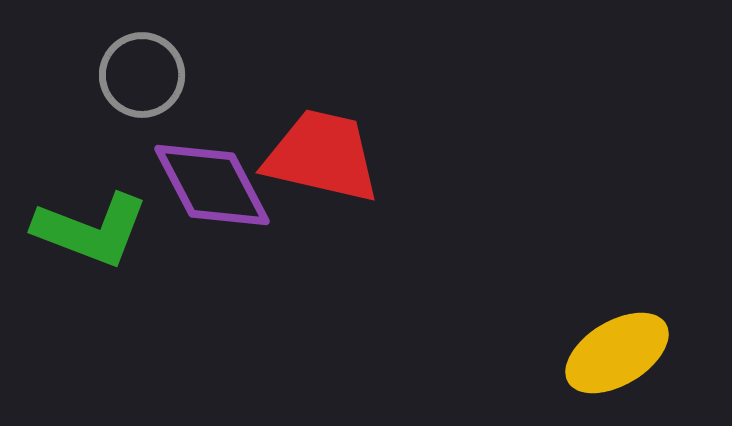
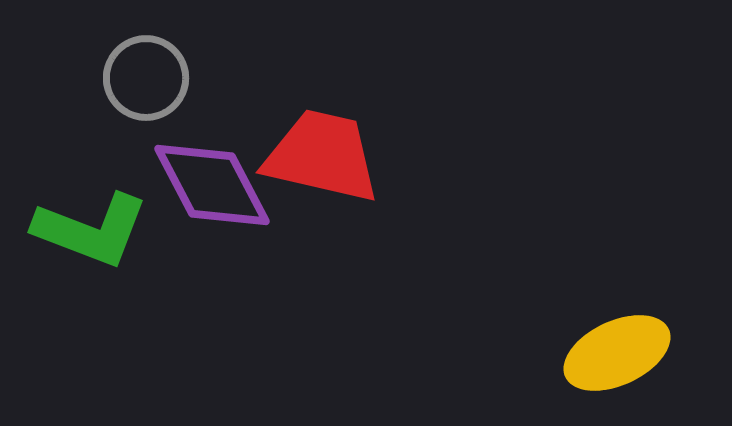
gray circle: moved 4 px right, 3 px down
yellow ellipse: rotated 6 degrees clockwise
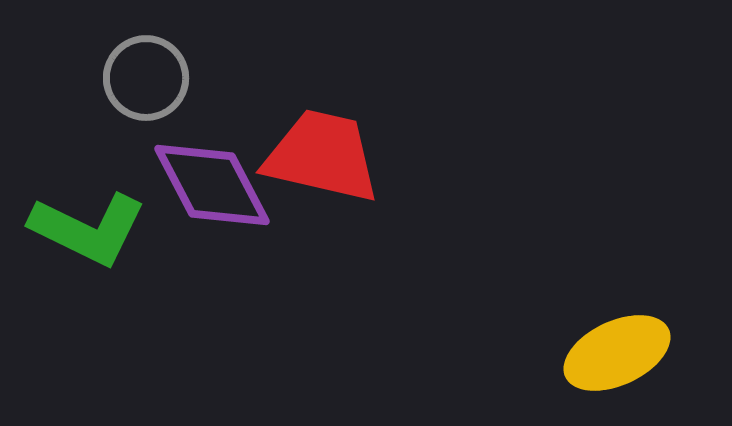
green L-shape: moved 3 px left, 1 px up; rotated 5 degrees clockwise
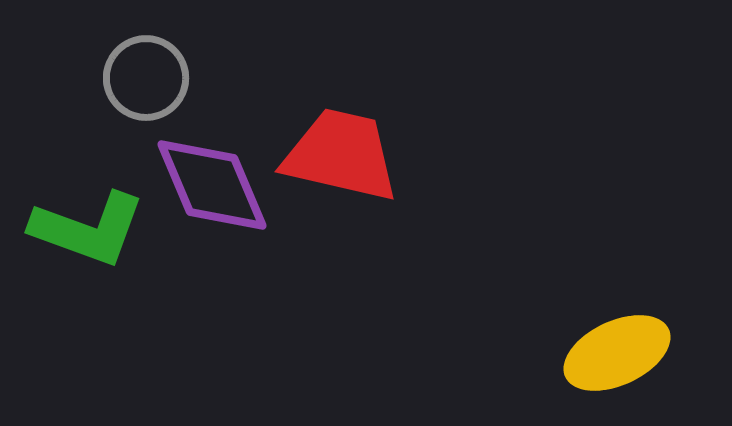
red trapezoid: moved 19 px right, 1 px up
purple diamond: rotated 5 degrees clockwise
green L-shape: rotated 6 degrees counterclockwise
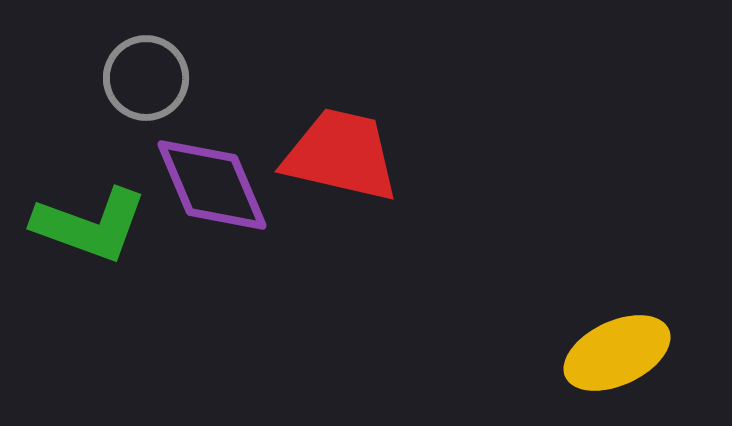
green L-shape: moved 2 px right, 4 px up
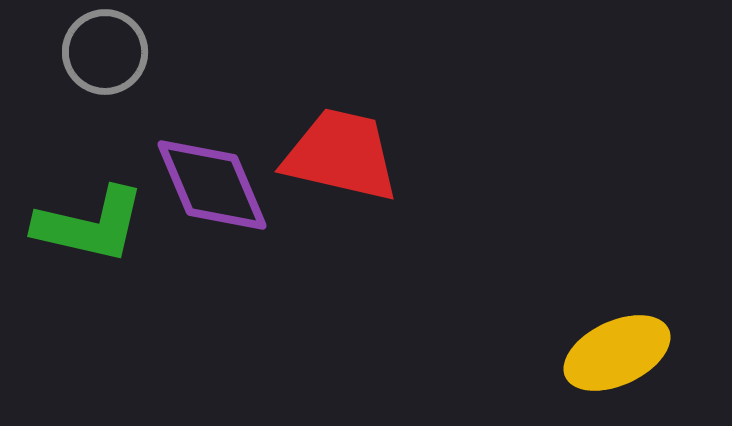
gray circle: moved 41 px left, 26 px up
green L-shape: rotated 7 degrees counterclockwise
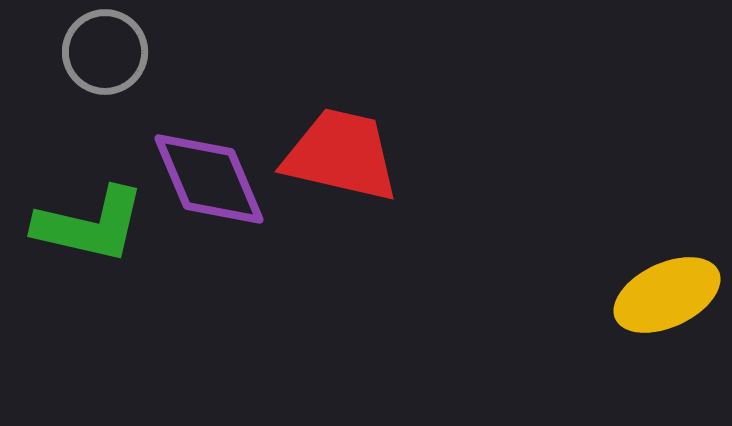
purple diamond: moved 3 px left, 6 px up
yellow ellipse: moved 50 px right, 58 px up
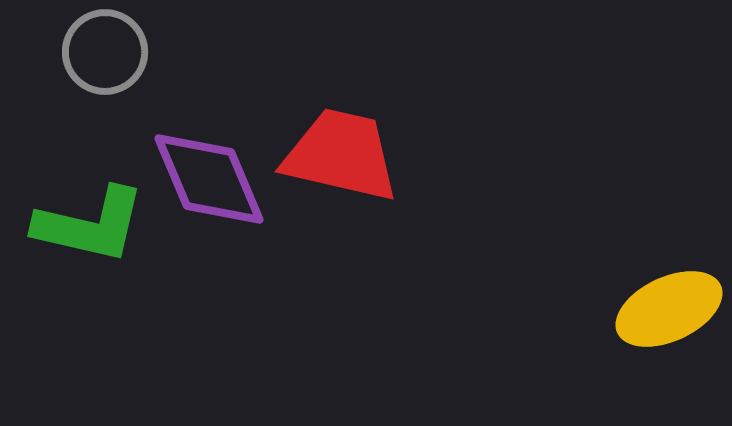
yellow ellipse: moved 2 px right, 14 px down
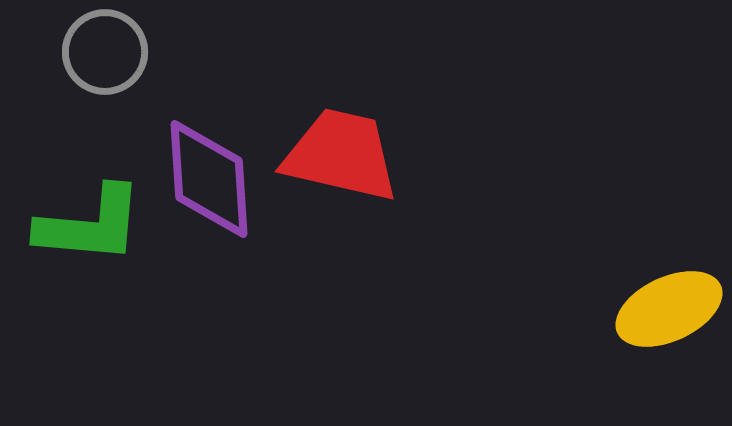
purple diamond: rotated 19 degrees clockwise
green L-shape: rotated 8 degrees counterclockwise
